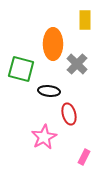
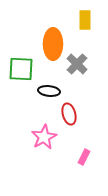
green square: rotated 12 degrees counterclockwise
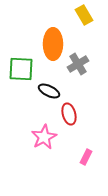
yellow rectangle: moved 1 px left, 5 px up; rotated 30 degrees counterclockwise
gray cross: moved 1 px right; rotated 15 degrees clockwise
black ellipse: rotated 20 degrees clockwise
pink rectangle: moved 2 px right
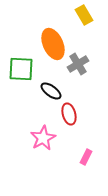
orange ellipse: rotated 24 degrees counterclockwise
black ellipse: moved 2 px right; rotated 10 degrees clockwise
pink star: moved 1 px left, 1 px down
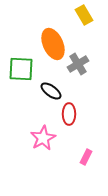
red ellipse: rotated 15 degrees clockwise
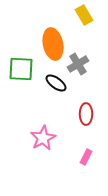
orange ellipse: rotated 12 degrees clockwise
black ellipse: moved 5 px right, 8 px up
red ellipse: moved 17 px right
